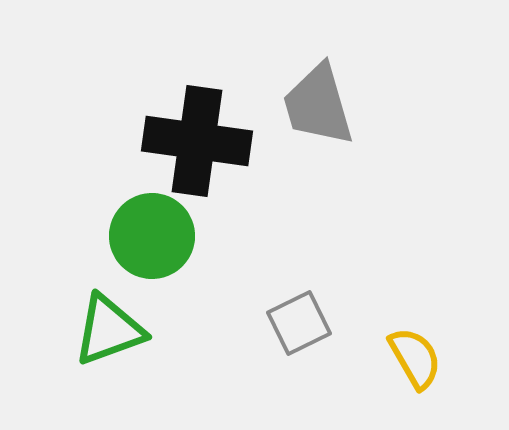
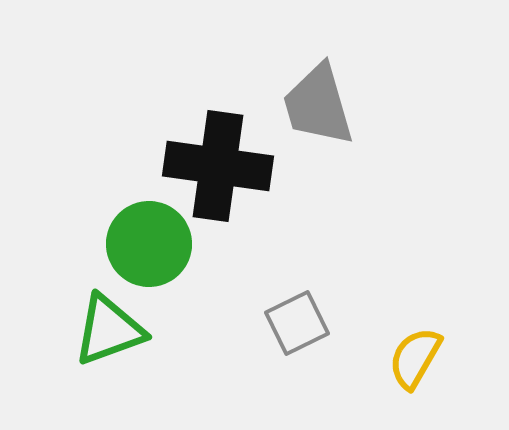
black cross: moved 21 px right, 25 px down
green circle: moved 3 px left, 8 px down
gray square: moved 2 px left
yellow semicircle: rotated 120 degrees counterclockwise
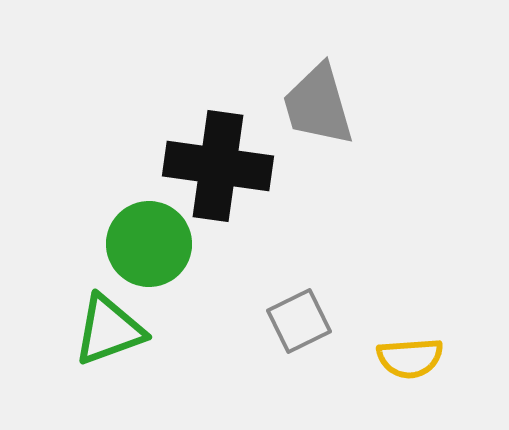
gray square: moved 2 px right, 2 px up
yellow semicircle: moved 5 px left; rotated 124 degrees counterclockwise
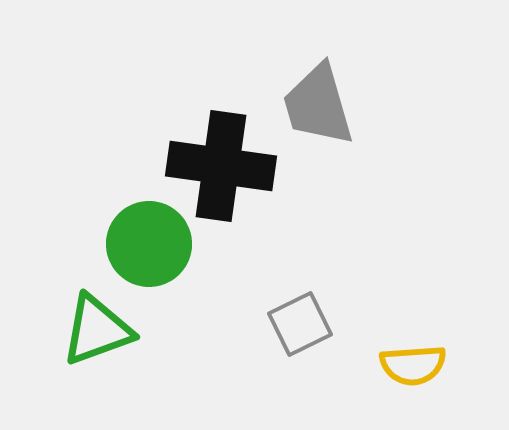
black cross: moved 3 px right
gray square: moved 1 px right, 3 px down
green triangle: moved 12 px left
yellow semicircle: moved 3 px right, 7 px down
